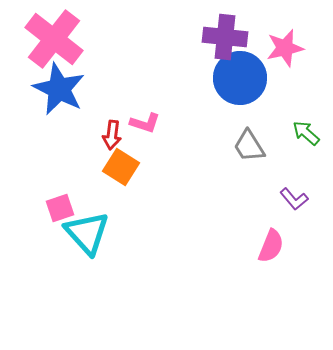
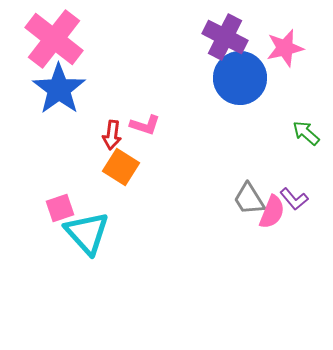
purple cross: rotated 21 degrees clockwise
blue star: rotated 10 degrees clockwise
pink L-shape: moved 2 px down
gray trapezoid: moved 53 px down
pink semicircle: moved 1 px right, 34 px up
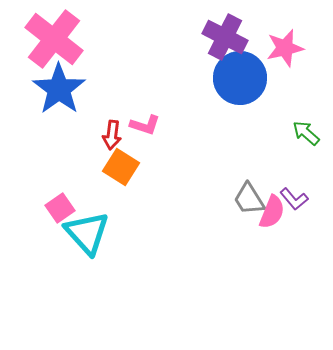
pink square: rotated 16 degrees counterclockwise
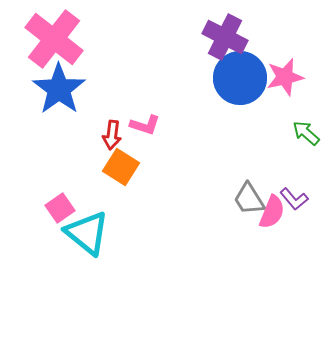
pink star: moved 29 px down
cyan triangle: rotated 9 degrees counterclockwise
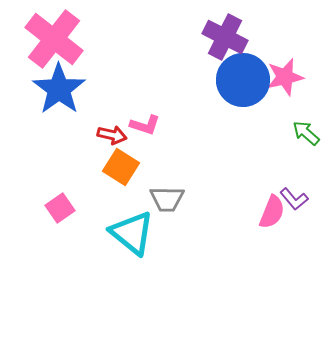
blue circle: moved 3 px right, 2 px down
red arrow: rotated 84 degrees counterclockwise
gray trapezoid: moved 82 px left; rotated 57 degrees counterclockwise
cyan triangle: moved 45 px right
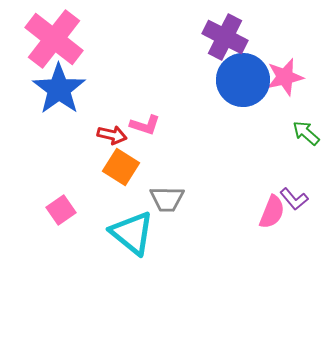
pink square: moved 1 px right, 2 px down
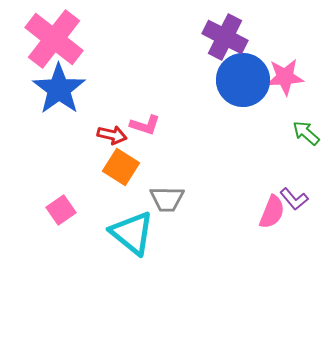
pink star: rotated 9 degrees clockwise
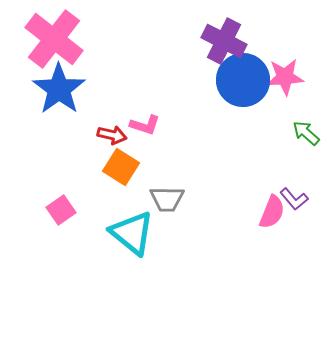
purple cross: moved 1 px left, 4 px down
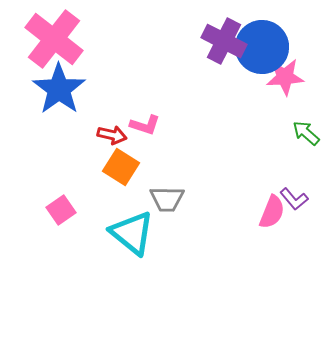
blue circle: moved 19 px right, 33 px up
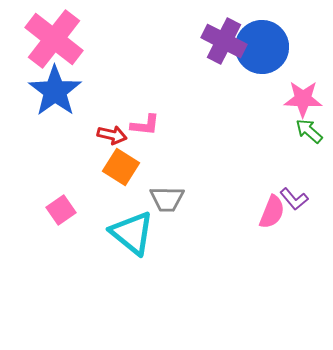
pink star: moved 18 px right, 22 px down; rotated 6 degrees clockwise
blue star: moved 4 px left, 2 px down
pink L-shape: rotated 12 degrees counterclockwise
green arrow: moved 3 px right, 2 px up
